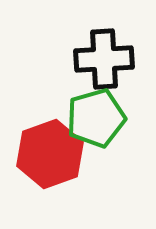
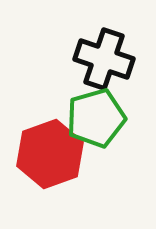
black cross: rotated 22 degrees clockwise
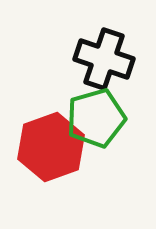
red hexagon: moved 1 px right, 7 px up
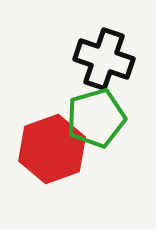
red hexagon: moved 1 px right, 2 px down
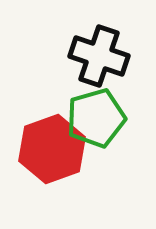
black cross: moved 5 px left, 3 px up
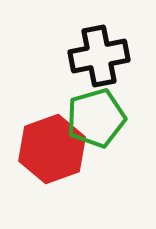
black cross: rotated 30 degrees counterclockwise
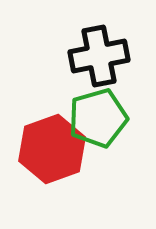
green pentagon: moved 2 px right
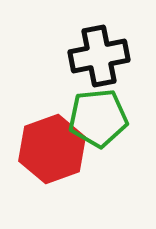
green pentagon: rotated 10 degrees clockwise
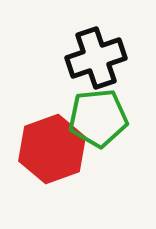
black cross: moved 3 px left, 2 px down; rotated 8 degrees counterclockwise
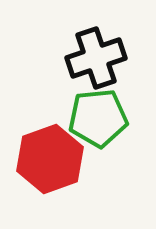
red hexagon: moved 2 px left, 10 px down
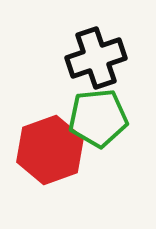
red hexagon: moved 9 px up
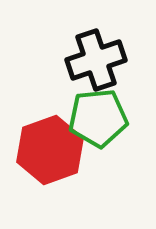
black cross: moved 2 px down
